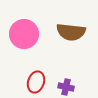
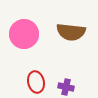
red ellipse: rotated 30 degrees counterclockwise
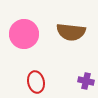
purple cross: moved 20 px right, 6 px up
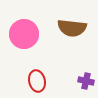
brown semicircle: moved 1 px right, 4 px up
red ellipse: moved 1 px right, 1 px up
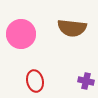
pink circle: moved 3 px left
red ellipse: moved 2 px left
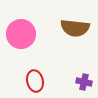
brown semicircle: moved 3 px right
purple cross: moved 2 px left, 1 px down
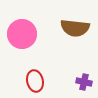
pink circle: moved 1 px right
